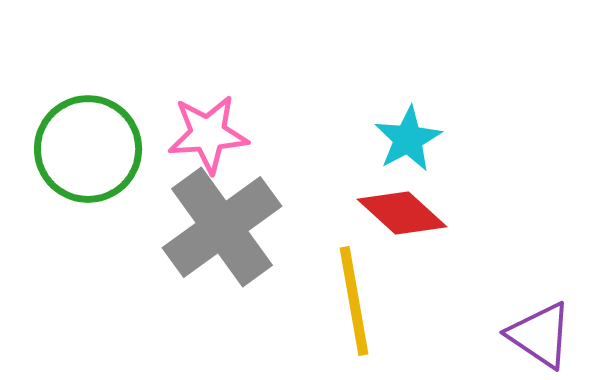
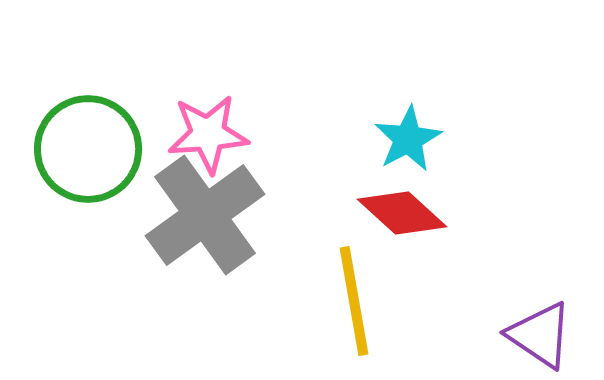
gray cross: moved 17 px left, 12 px up
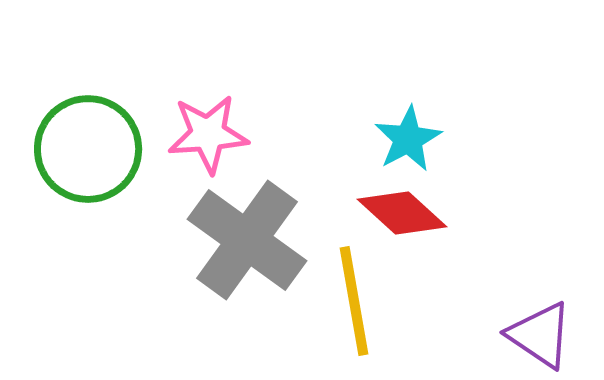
gray cross: moved 42 px right, 25 px down; rotated 18 degrees counterclockwise
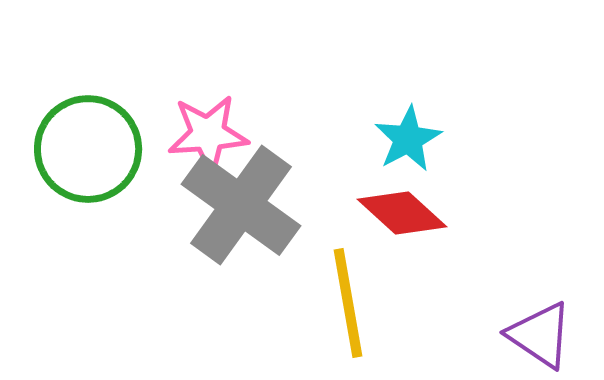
gray cross: moved 6 px left, 35 px up
yellow line: moved 6 px left, 2 px down
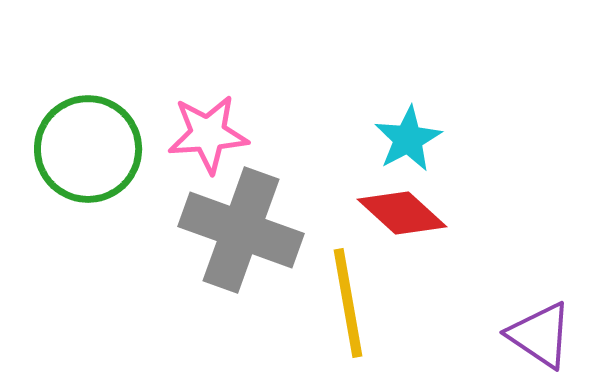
gray cross: moved 25 px down; rotated 16 degrees counterclockwise
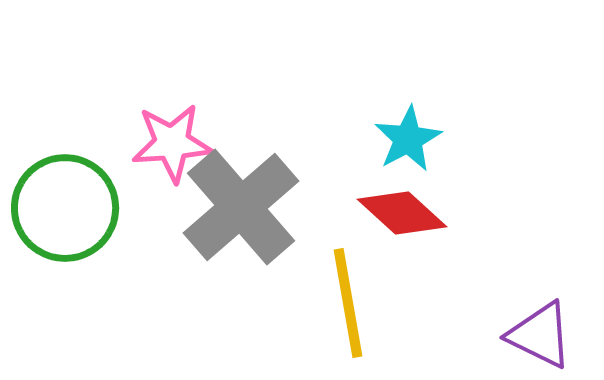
pink star: moved 36 px left, 9 px down
green circle: moved 23 px left, 59 px down
gray cross: moved 23 px up; rotated 29 degrees clockwise
purple triangle: rotated 8 degrees counterclockwise
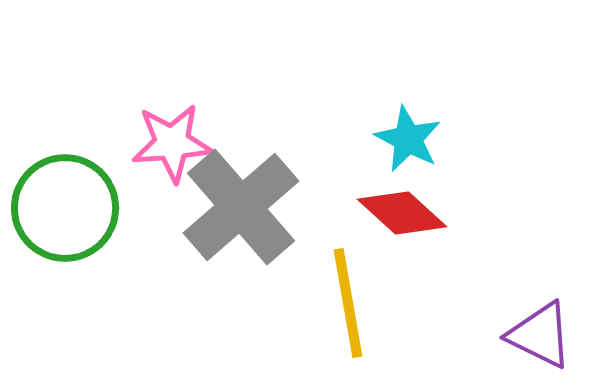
cyan star: rotated 16 degrees counterclockwise
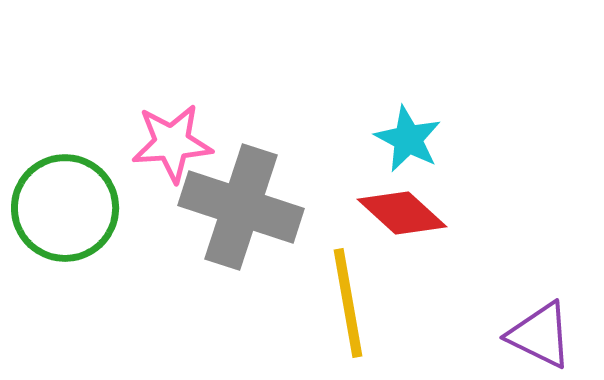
gray cross: rotated 31 degrees counterclockwise
